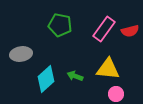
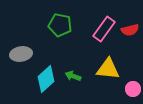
red semicircle: moved 1 px up
green arrow: moved 2 px left
pink circle: moved 17 px right, 5 px up
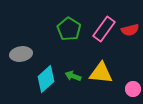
green pentagon: moved 9 px right, 4 px down; rotated 20 degrees clockwise
yellow triangle: moved 7 px left, 4 px down
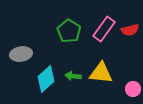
green pentagon: moved 2 px down
green arrow: rotated 14 degrees counterclockwise
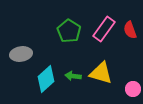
red semicircle: rotated 84 degrees clockwise
yellow triangle: rotated 10 degrees clockwise
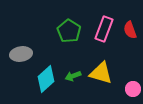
pink rectangle: rotated 15 degrees counterclockwise
green arrow: rotated 28 degrees counterclockwise
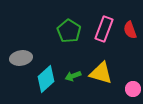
gray ellipse: moved 4 px down
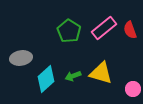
pink rectangle: moved 1 px up; rotated 30 degrees clockwise
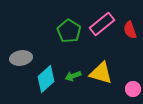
pink rectangle: moved 2 px left, 4 px up
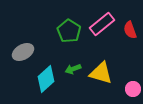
gray ellipse: moved 2 px right, 6 px up; rotated 20 degrees counterclockwise
green arrow: moved 7 px up
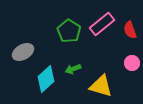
yellow triangle: moved 13 px down
pink circle: moved 1 px left, 26 px up
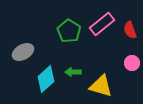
green arrow: moved 3 px down; rotated 21 degrees clockwise
